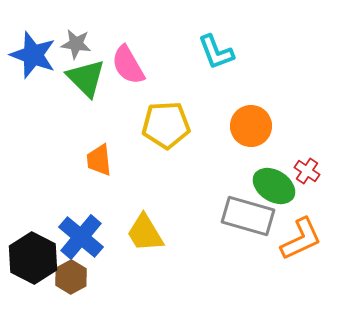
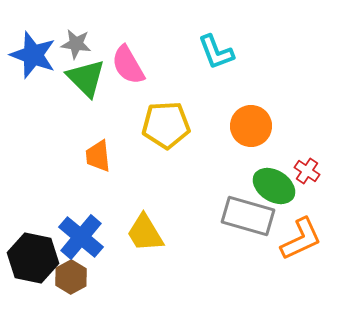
orange trapezoid: moved 1 px left, 4 px up
black hexagon: rotated 15 degrees counterclockwise
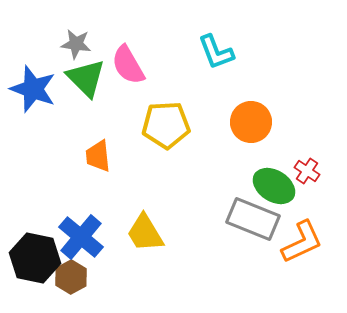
blue star: moved 34 px down
orange circle: moved 4 px up
gray rectangle: moved 5 px right, 3 px down; rotated 6 degrees clockwise
orange L-shape: moved 1 px right, 3 px down
black hexagon: moved 2 px right
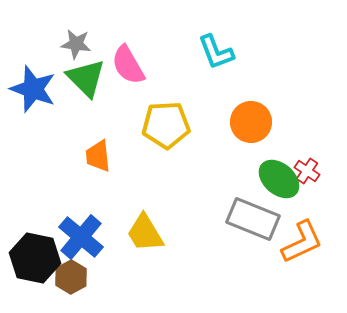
green ellipse: moved 5 px right, 7 px up; rotated 9 degrees clockwise
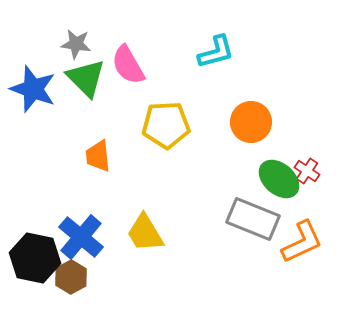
cyan L-shape: rotated 84 degrees counterclockwise
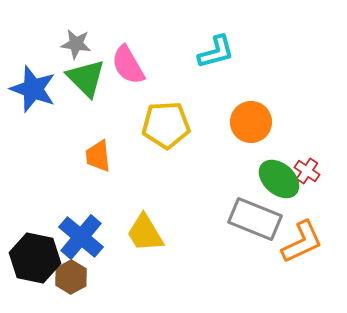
gray rectangle: moved 2 px right
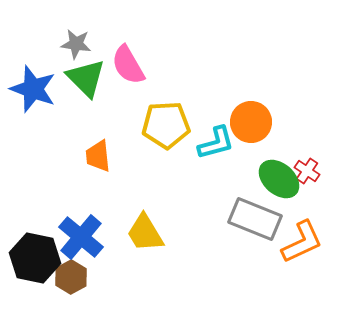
cyan L-shape: moved 91 px down
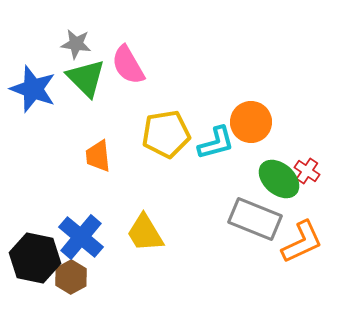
yellow pentagon: moved 9 px down; rotated 6 degrees counterclockwise
